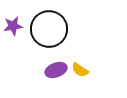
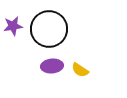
purple ellipse: moved 4 px left, 4 px up; rotated 15 degrees clockwise
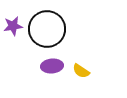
black circle: moved 2 px left
yellow semicircle: moved 1 px right, 1 px down
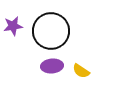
black circle: moved 4 px right, 2 px down
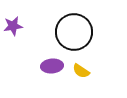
black circle: moved 23 px right, 1 px down
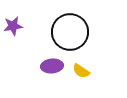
black circle: moved 4 px left
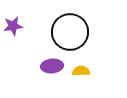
yellow semicircle: rotated 144 degrees clockwise
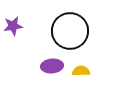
black circle: moved 1 px up
